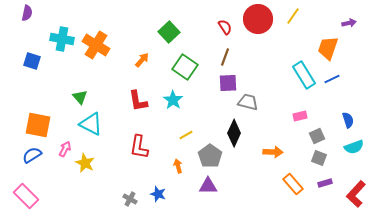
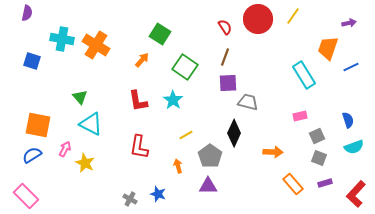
green square at (169, 32): moved 9 px left, 2 px down; rotated 15 degrees counterclockwise
blue line at (332, 79): moved 19 px right, 12 px up
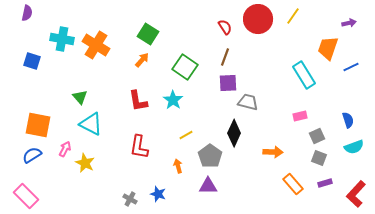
green square at (160, 34): moved 12 px left
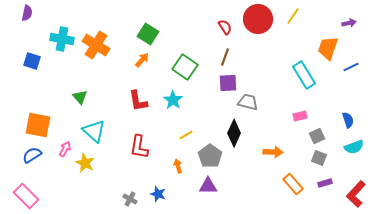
cyan triangle at (91, 124): moved 3 px right, 7 px down; rotated 15 degrees clockwise
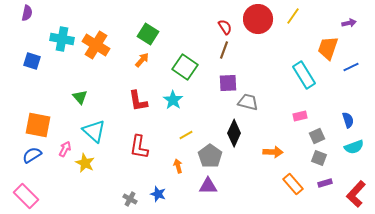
brown line at (225, 57): moved 1 px left, 7 px up
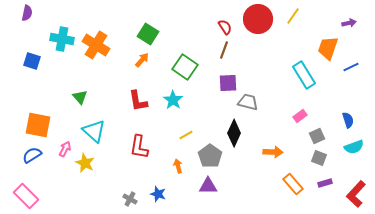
pink rectangle at (300, 116): rotated 24 degrees counterclockwise
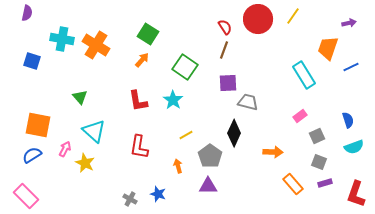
gray square at (319, 158): moved 4 px down
red L-shape at (356, 194): rotated 24 degrees counterclockwise
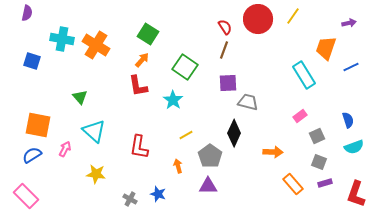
orange trapezoid at (328, 48): moved 2 px left
red L-shape at (138, 101): moved 15 px up
yellow star at (85, 163): moved 11 px right, 11 px down; rotated 18 degrees counterclockwise
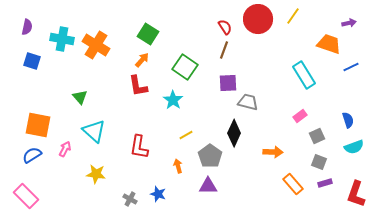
purple semicircle at (27, 13): moved 14 px down
orange trapezoid at (326, 48): moved 3 px right, 4 px up; rotated 90 degrees clockwise
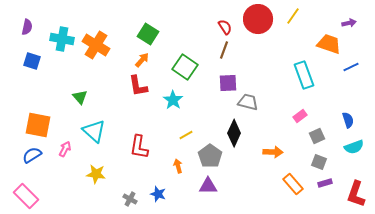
cyan rectangle at (304, 75): rotated 12 degrees clockwise
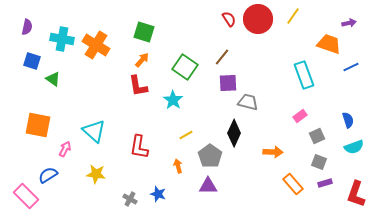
red semicircle at (225, 27): moved 4 px right, 8 px up
green square at (148, 34): moved 4 px left, 2 px up; rotated 15 degrees counterclockwise
brown line at (224, 50): moved 2 px left, 7 px down; rotated 18 degrees clockwise
green triangle at (80, 97): moved 27 px left, 18 px up; rotated 14 degrees counterclockwise
blue semicircle at (32, 155): moved 16 px right, 20 px down
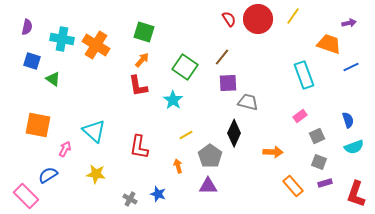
orange rectangle at (293, 184): moved 2 px down
